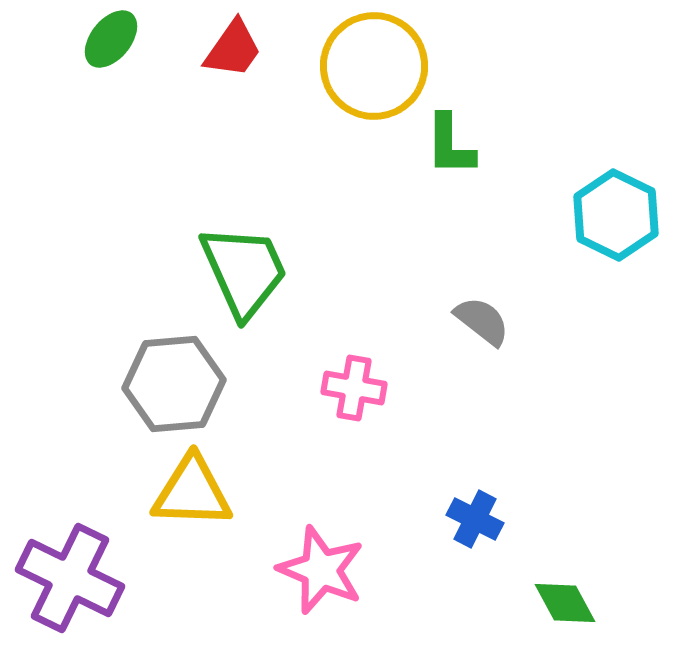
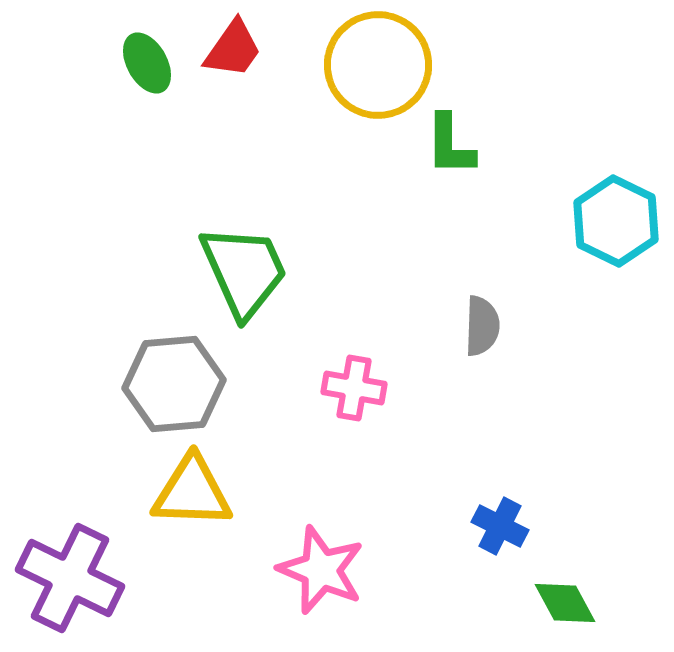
green ellipse: moved 36 px right, 24 px down; rotated 68 degrees counterclockwise
yellow circle: moved 4 px right, 1 px up
cyan hexagon: moved 6 px down
gray semicircle: moved 5 px down; rotated 54 degrees clockwise
blue cross: moved 25 px right, 7 px down
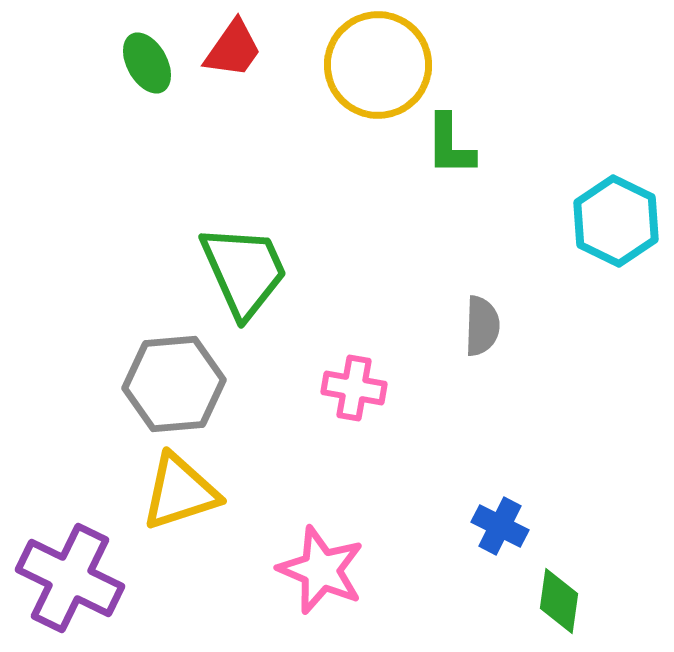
yellow triangle: moved 12 px left; rotated 20 degrees counterclockwise
green diamond: moved 6 px left, 2 px up; rotated 36 degrees clockwise
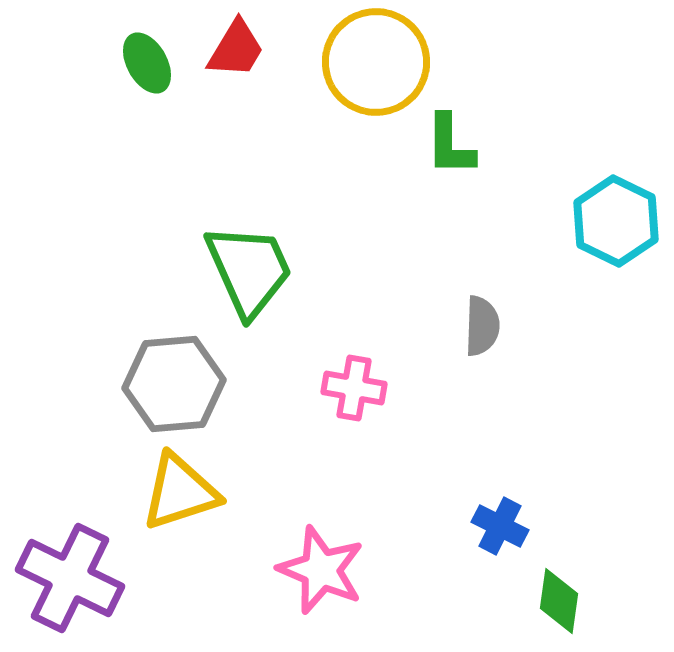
red trapezoid: moved 3 px right; rotated 4 degrees counterclockwise
yellow circle: moved 2 px left, 3 px up
green trapezoid: moved 5 px right, 1 px up
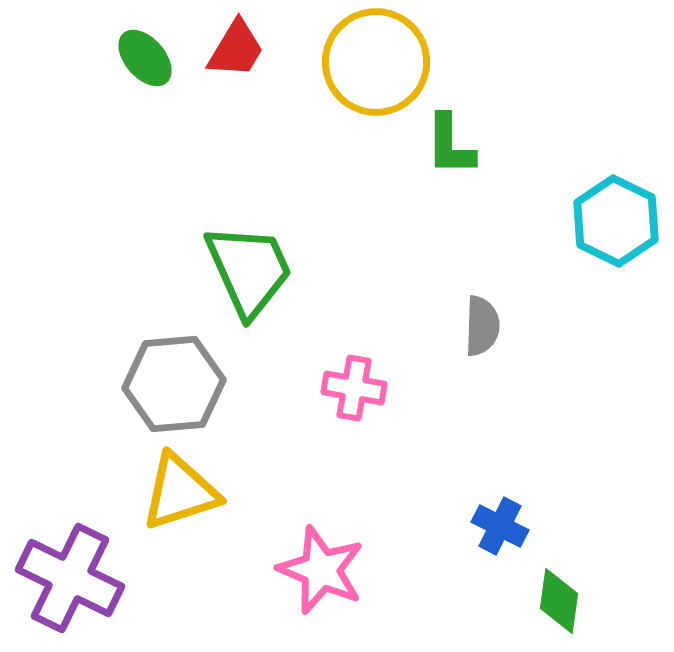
green ellipse: moved 2 px left, 5 px up; rotated 12 degrees counterclockwise
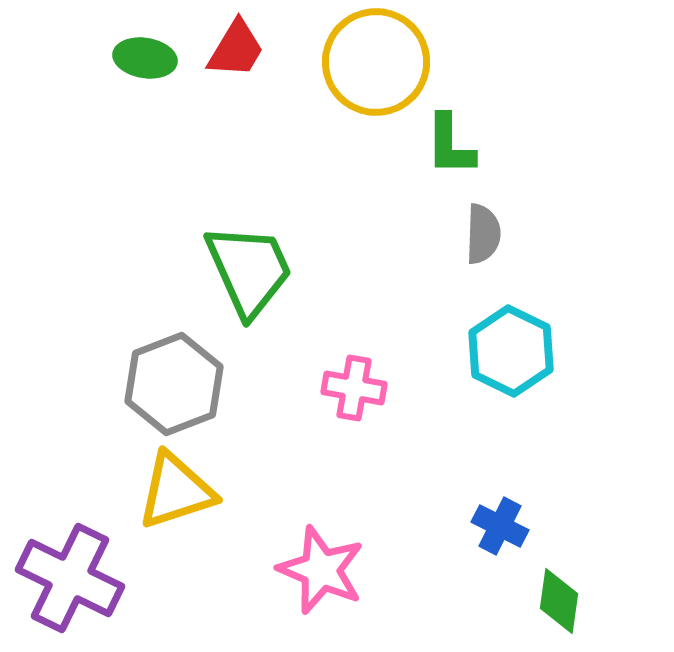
green ellipse: rotated 40 degrees counterclockwise
cyan hexagon: moved 105 px left, 130 px down
gray semicircle: moved 1 px right, 92 px up
gray hexagon: rotated 16 degrees counterclockwise
yellow triangle: moved 4 px left, 1 px up
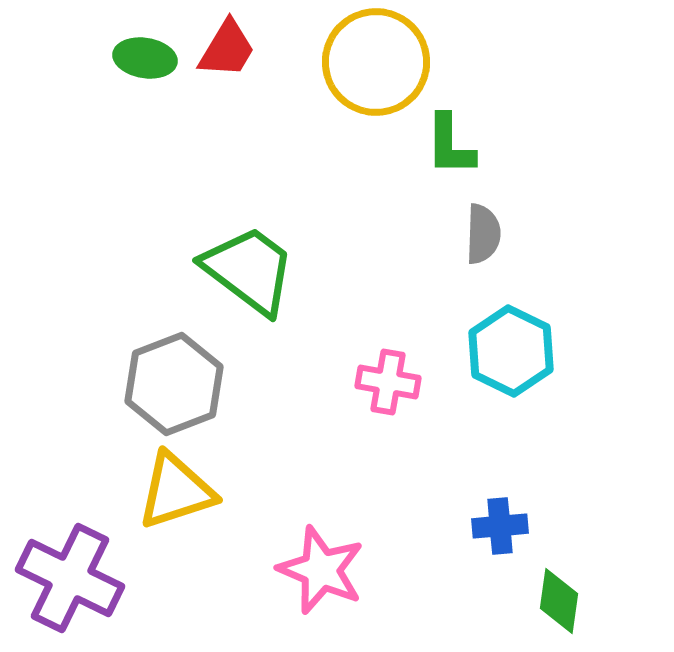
red trapezoid: moved 9 px left
green trapezoid: rotated 29 degrees counterclockwise
pink cross: moved 34 px right, 6 px up
blue cross: rotated 32 degrees counterclockwise
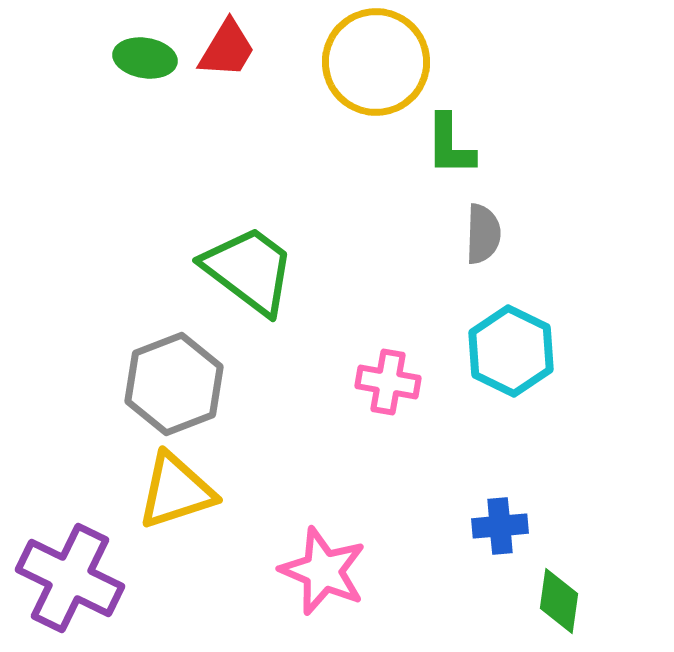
pink star: moved 2 px right, 1 px down
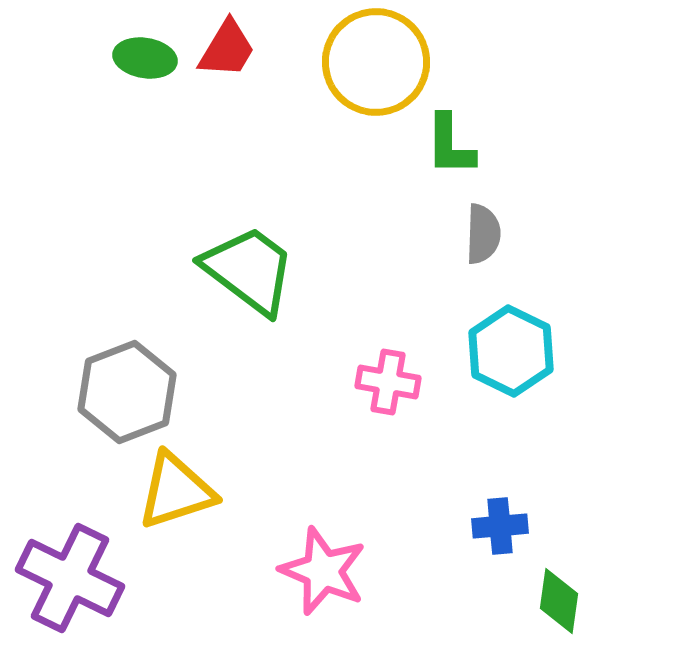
gray hexagon: moved 47 px left, 8 px down
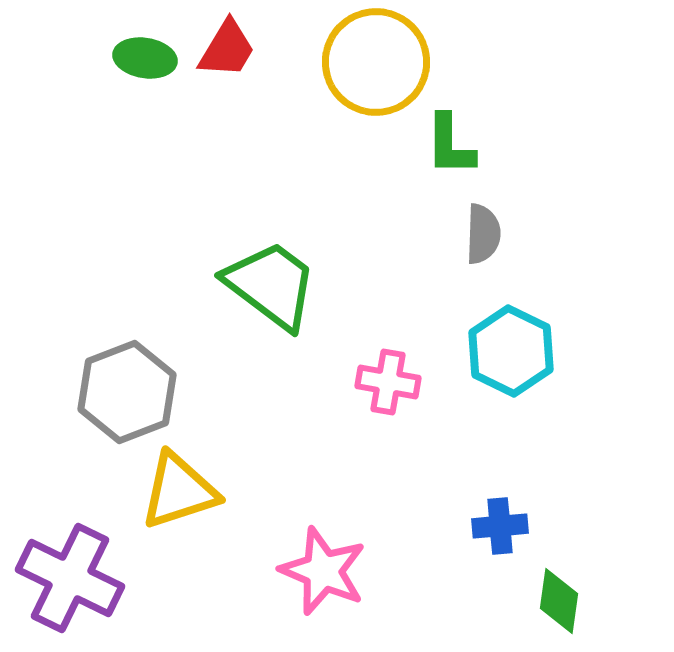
green trapezoid: moved 22 px right, 15 px down
yellow triangle: moved 3 px right
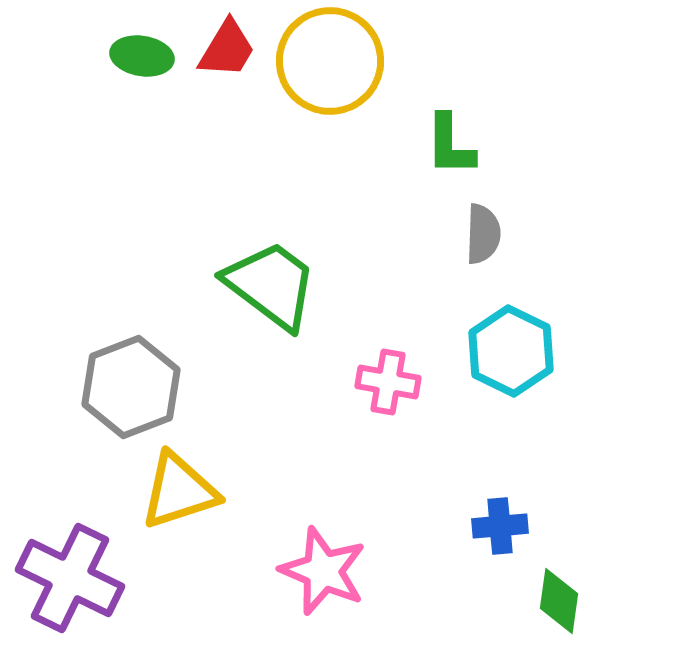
green ellipse: moved 3 px left, 2 px up
yellow circle: moved 46 px left, 1 px up
gray hexagon: moved 4 px right, 5 px up
